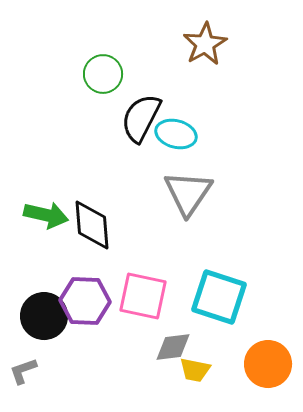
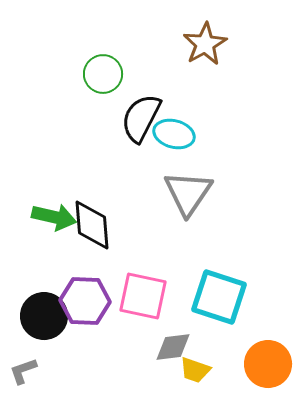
cyan ellipse: moved 2 px left
green arrow: moved 8 px right, 2 px down
yellow trapezoid: rotated 8 degrees clockwise
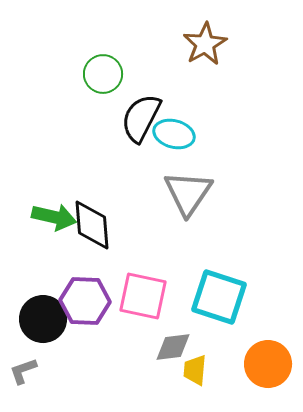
black circle: moved 1 px left, 3 px down
yellow trapezoid: rotated 76 degrees clockwise
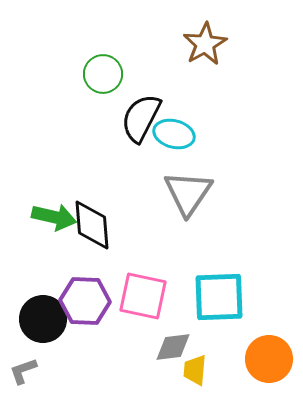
cyan square: rotated 20 degrees counterclockwise
orange circle: moved 1 px right, 5 px up
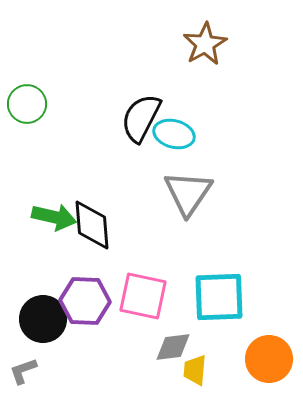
green circle: moved 76 px left, 30 px down
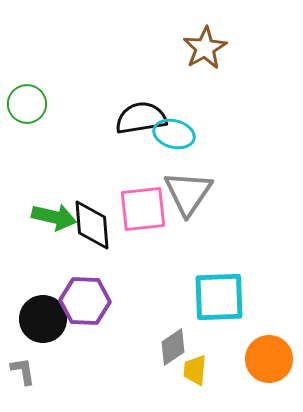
brown star: moved 4 px down
black semicircle: rotated 54 degrees clockwise
pink square: moved 87 px up; rotated 18 degrees counterclockwise
gray diamond: rotated 27 degrees counterclockwise
gray L-shape: rotated 100 degrees clockwise
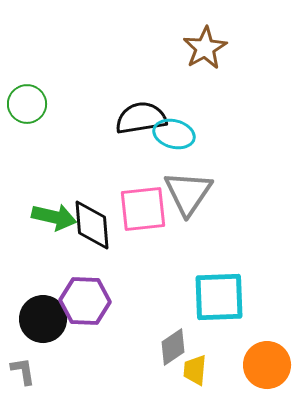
orange circle: moved 2 px left, 6 px down
